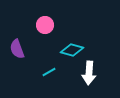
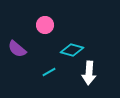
purple semicircle: rotated 30 degrees counterclockwise
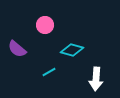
white arrow: moved 7 px right, 6 px down
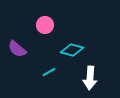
white arrow: moved 6 px left, 1 px up
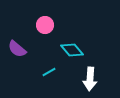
cyan diamond: rotated 35 degrees clockwise
white arrow: moved 1 px down
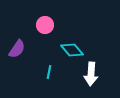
purple semicircle: rotated 96 degrees counterclockwise
cyan line: rotated 48 degrees counterclockwise
white arrow: moved 1 px right, 5 px up
